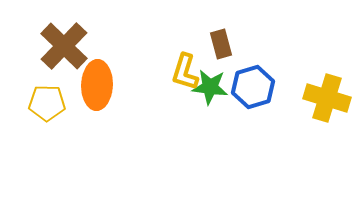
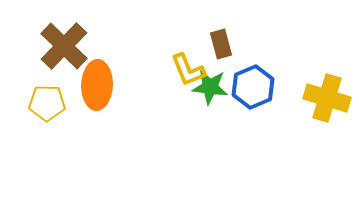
yellow L-shape: moved 3 px right, 2 px up; rotated 39 degrees counterclockwise
blue hexagon: rotated 6 degrees counterclockwise
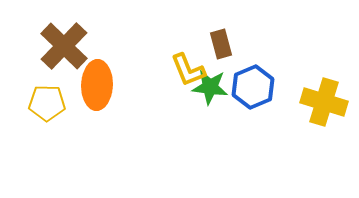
yellow cross: moved 3 px left, 4 px down
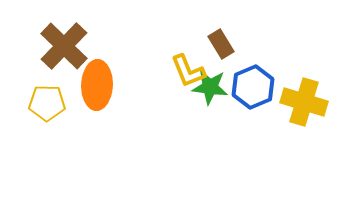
brown rectangle: rotated 16 degrees counterclockwise
yellow L-shape: moved 1 px down
yellow cross: moved 20 px left
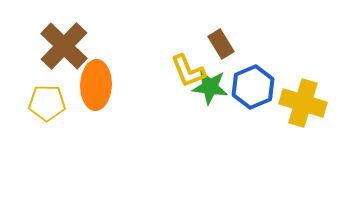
orange ellipse: moved 1 px left
yellow cross: moved 1 px left, 1 px down
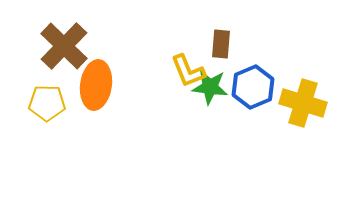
brown rectangle: rotated 36 degrees clockwise
orange ellipse: rotated 6 degrees clockwise
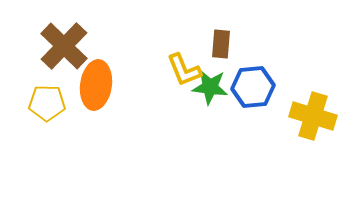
yellow L-shape: moved 4 px left, 1 px up
blue hexagon: rotated 18 degrees clockwise
yellow cross: moved 10 px right, 13 px down
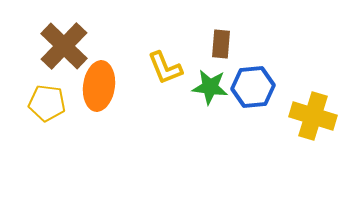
yellow L-shape: moved 19 px left, 2 px up
orange ellipse: moved 3 px right, 1 px down
yellow pentagon: rotated 6 degrees clockwise
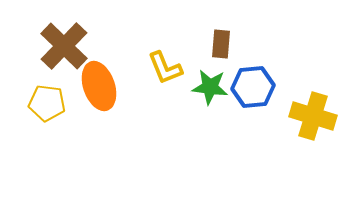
orange ellipse: rotated 27 degrees counterclockwise
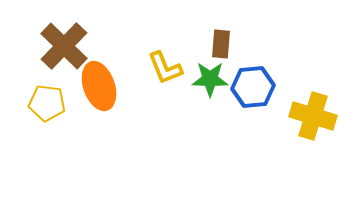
green star: moved 8 px up; rotated 6 degrees counterclockwise
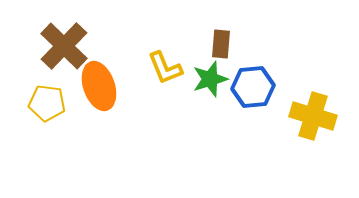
green star: rotated 18 degrees counterclockwise
